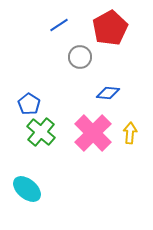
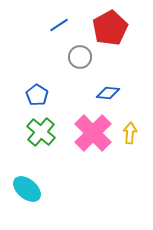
blue pentagon: moved 8 px right, 9 px up
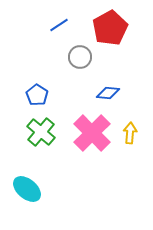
pink cross: moved 1 px left
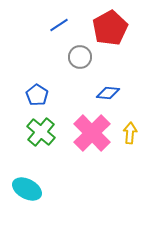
cyan ellipse: rotated 12 degrees counterclockwise
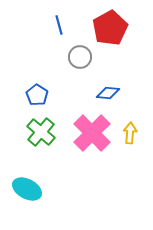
blue line: rotated 72 degrees counterclockwise
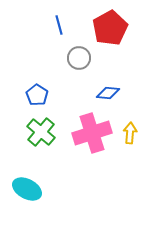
gray circle: moved 1 px left, 1 px down
pink cross: rotated 27 degrees clockwise
